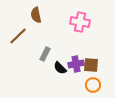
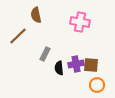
black semicircle: moved 1 px left; rotated 40 degrees clockwise
orange circle: moved 4 px right
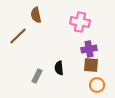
gray rectangle: moved 8 px left, 22 px down
purple cross: moved 13 px right, 15 px up
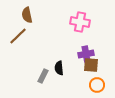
brown semicircle: moved 9 px left
purple cross: moved 3 px left, 5 px down
gray rectangle: moved 6 px right
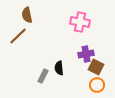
brown square: moved 5 px right, 2 px down; rotated 21 degrees clockwise
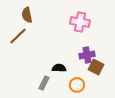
purple cross: moved 1 px right, 1 px down
black semicircle: rotated 96 degrees clockwise
gray rectangle: moved 1 px right, 7 px down
orange circle: moved 20 px left
